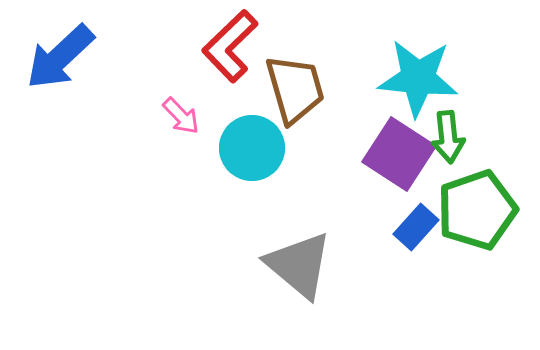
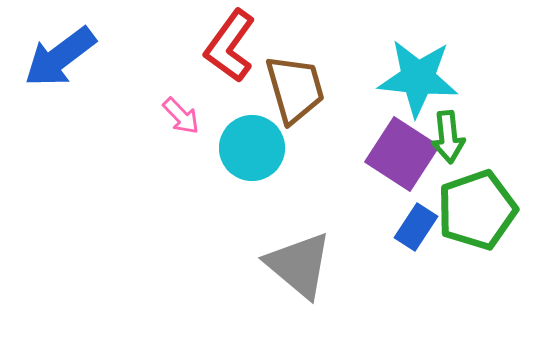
red L-shape: rotated 10 degrees counterclockwise
blue arrow: rotated 6 degrees clockwise
purple square: moved 3 px right
blue rectangle: rotated 9 degrees counterclockwise
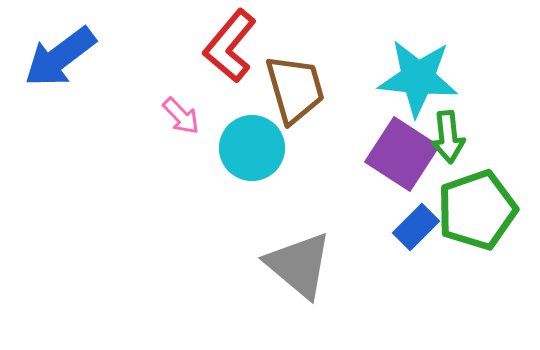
red L-shape: rotated 4 degrees clockwise
blue rectangle: rotated 12 degrees clockwise
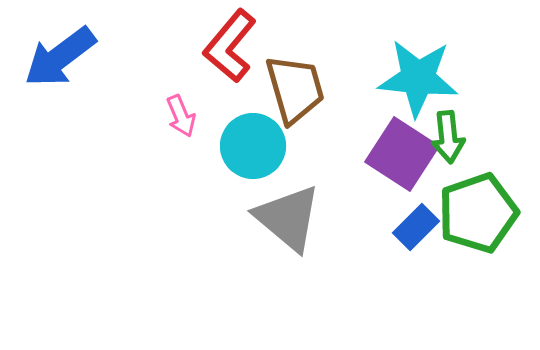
pink arrow: rotated 21 degrees clockwise
cyan circle: moved 1 px right, 2 px up
green pentagon: moved 1 px right, 3 px down
gray triangle: moved 11 px left, 47 px up
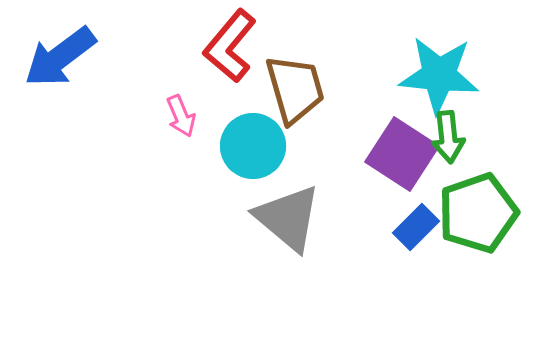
cyan star: moved 21 px right, 3 px up
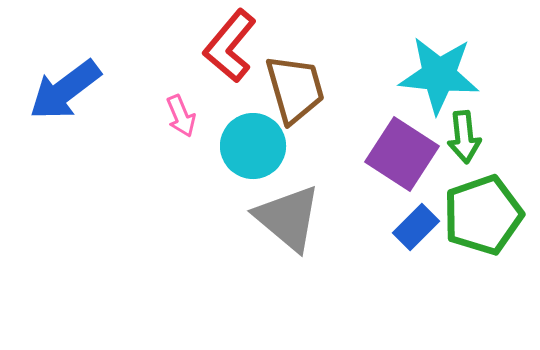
blue arrow: moved 5 px right, 33 px down
green arrow: moved 16 px right
green pentagon: moved 5 px right, 2 px down
